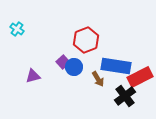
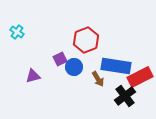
cyan cross: moved 3 px down
purple square: moved 3 px left, 3 px up; rotated 16 degrees clockwise
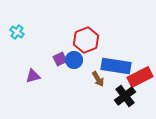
blue circle: moved 7 px up
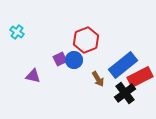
blue rectangle: moved 7 px right, 1 px up; rotated 48 degrees counterclockwise
purple triangle: rotated 28 degrees clockwise
black cross: moved 3 px up
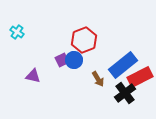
red hexagon: moved 2 px left
purple square: moved 2 px right, 1 px down
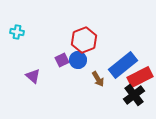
cyan cross: rotated 24 degrees counterclockwise
blue circle: moved 4 px right
purple triangle: rotated 28 degrees clockwise
black cross: moved 9 px right, 2 px down
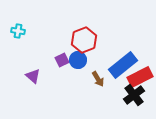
cyan cross: moved 1 px right, 1 px up
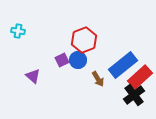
red rectangle: rotated 15 degrees counterclockwise
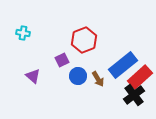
cyan cross: moved 5 px right, 2 px down
blue circle: moved 16 px down
